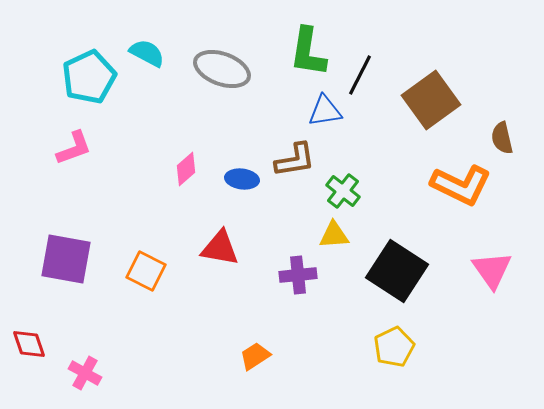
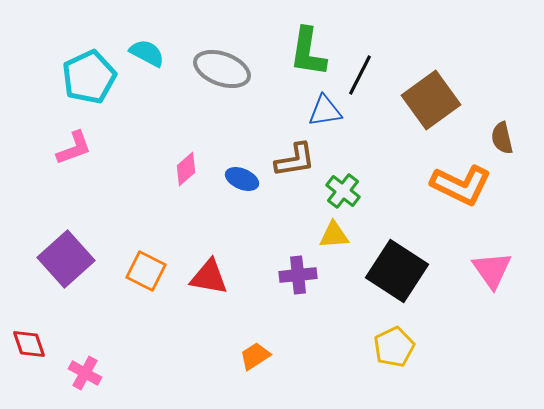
blue ellipse: rotated 16 degrees clockwise
red triangle: moved 11 px left, 29 px down
purple square: rotated 38 degrees clockwise
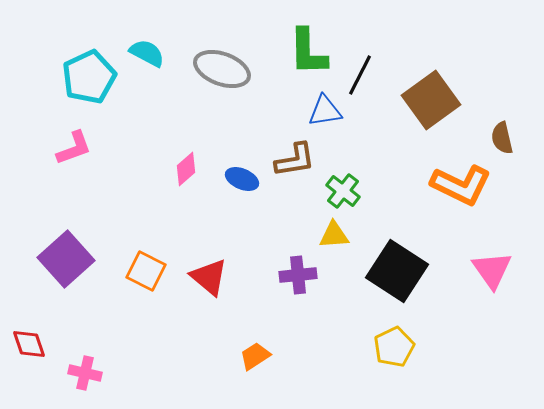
green L-shape: rotated 10 degrees counterclockwise
red triangle: rotated 30 degrees clockwise
pink cross: rotated 16 degrees counterclockwise
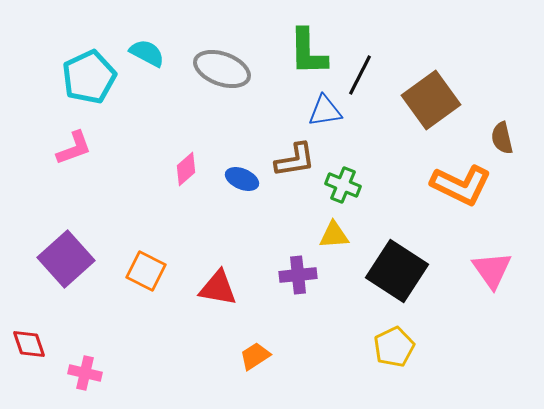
green cross: moved 6 px up; rotated 16 degrees counterclockwise
red triangle: moved 9 px right, 11 px down; rotated 30 degrees counterclockwise
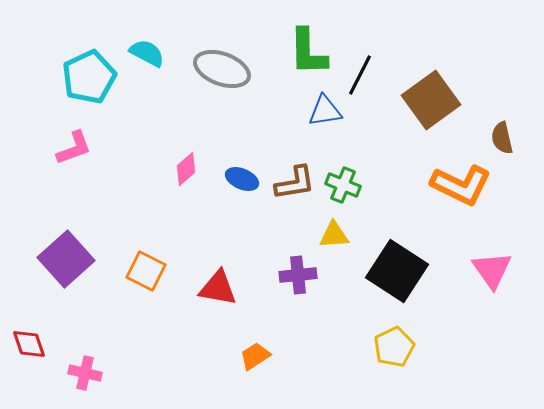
brown L-shape: moved 23 px down
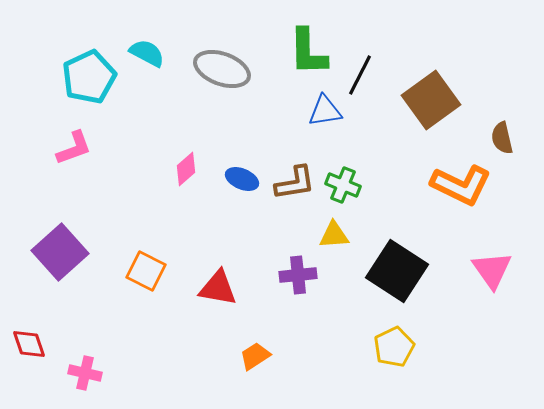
purple square: moved 6 px left, 7 px up
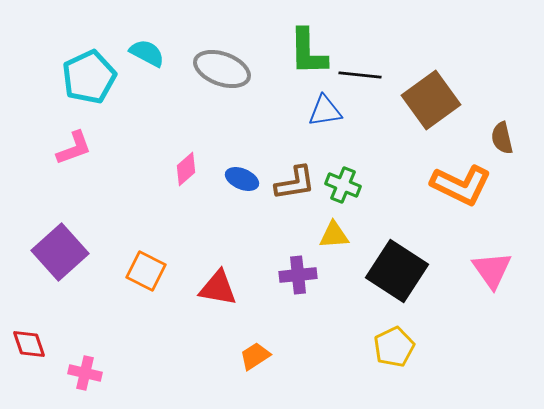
black line: rotated 69 degrees clockwise
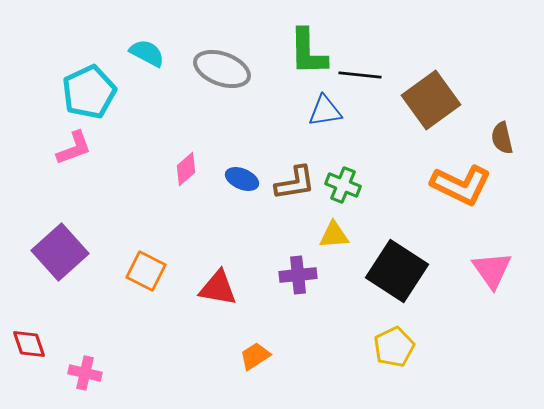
cyan pentagon: moved 15 px down
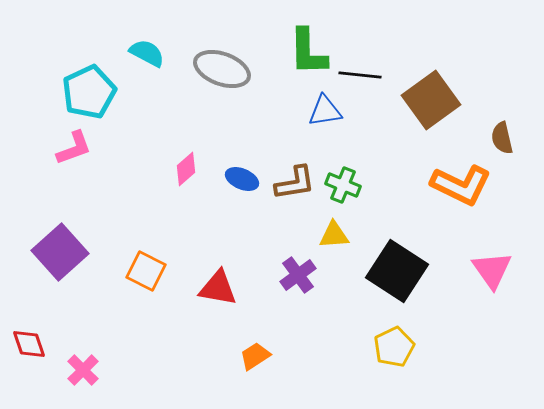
purple cross: rotated 30 degrees counterclockwise
pink cross: moved 2 px left, 3 px up; rotated 32 degrees clockwise
